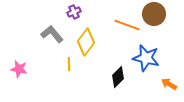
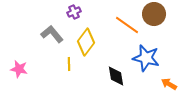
orange line: rotated 15 degrees clockwise
black diamond: moved 2 px left, 1 px up; rotated 55 degrees counterclockwise
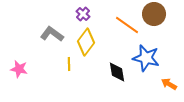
purple cross: moved 9 px right, 2 px down; rotated 24 degrees counterclockwise
gray L-shape: rotated 15 degrees counterclockwise
black diamond: moved 1 px right, 4 px up
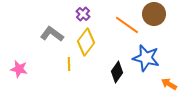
black diamond: rotated 45 degrees clockwise
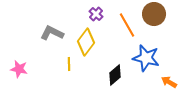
purple cross: moved 13 px right
orange line: rotated 25 degrees clockwise
gray L-shape: moved 1 px up; rotated 10 degrees counterclockwise
black diamond: moved 2 px left, 3 px down; rotated 15 degrees clockwise
orange arrow: moved 2 px up
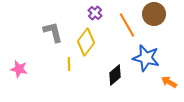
purple cross: moved 1 px left, 1 px up
gray L-shape: moved 1 px right, 1 px up; rotated 50 degrees clockwise
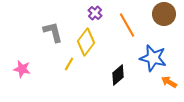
brown circle: moved 10 px right
blue star: moved 7 px right
yellow line: rotated 32 degrees clockwise
pink star: moved 3 px right
black diamond: moved 3 px right
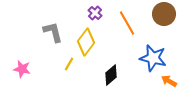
orange line: moved 2 px up
black diamond: moved 7 px left
orange arrow: moved 1 px up
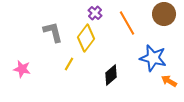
yellow diamond: moved 4 px up
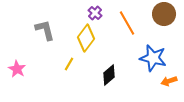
gray L-shape: moved 8 px left, 2 px up
pink star: moved 5 px left; rotated 18 degrees clockwise
black diamond: moved 2 px left
orange arrow: rotated 49 degrees counterclockwise
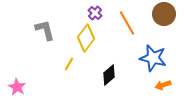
pink star: moved 18 px down
orange arrow: moved 6 px left, 4 px down
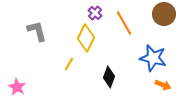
orange line: moved 3 px left
gray L-shape: moved 8 px left, 1 px down
yellow diamond: rotated 12 degrees counterclockwise
black diamond: moved 2 px down; rotated 30 degrees counterclockwise
orange arrow: rotated 140 degrees counterclockwise
